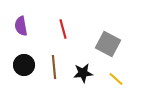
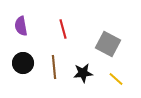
black circle: moved 1 px left, 2 px up
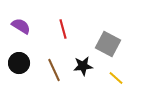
purple semicircle: rotated 132 degrees clockwise
black circle: moved 4 px left
brown line: moved 3 px down; rotated 20 degrees counterclockwise
black star: moved 7 px up
yellow line: moved 1 px up
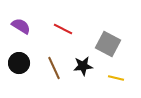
red line: rotated 48 degrees counterclockwise
brown line: moved 2 px up
yellow line: rotated 28 degrees counterclockwise
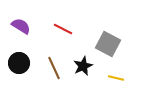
black star: rotated 18 degrees counterclockwise
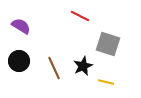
red line: moved 17 px right, 13 px up
gray square: rotated 10 degrees counterclockwise
black circle: moved 2 px up
yellow line: moved 10 px left, 4 px down
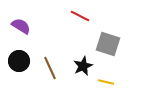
brown line: moved 4 px left
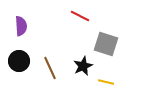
purple semicircle: rotated 54 degrees clockwise
gray square: moved 2 px left
